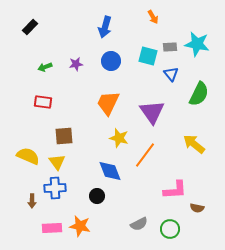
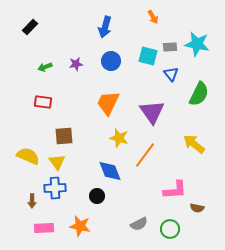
pink rectangle: moved 8 px left
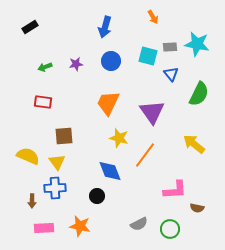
black rectangle: rotated 14 degrees clockwise
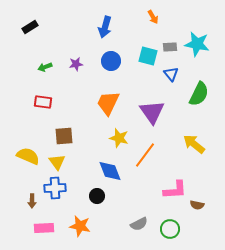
brown semicircle: moved 3 px up
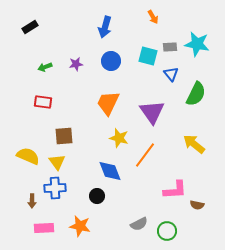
green semicircle: moved 3 px left
green circle: moved 3 px left, 2 px down
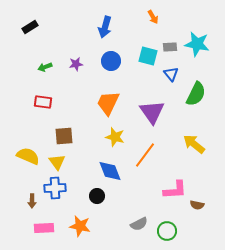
yellow star: moved 4 px left, 1 px up
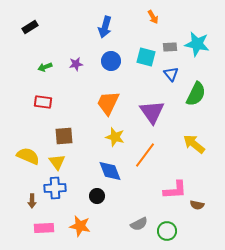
cyan square: moved 2 px left, 1 px down
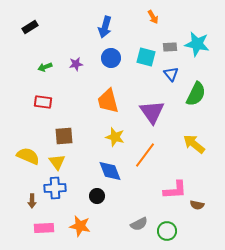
blue circle: moved 3 px up
orange trapezoid: moved 2 px up; rotated 40 degrees counterclockwise
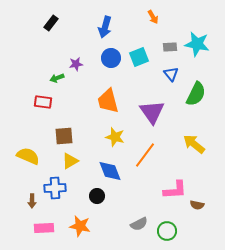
black rectangle: moved 21 px right, 4 px up; rotated 21 degrees counterclockwise
cyan square: moved 7 px left; rotated 36 degrees counterclockwise
green arrow: moved 12 px right, 11 px down
yellow triangle: moved 13 px right, 1 px up; rotated 36 degrees clockwise
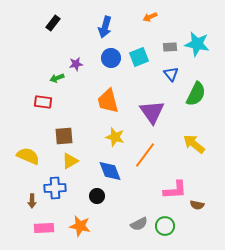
orange arrow: moved 3 px left; rotated 96 degrees clockwise
black rectangle: moved 2 px right
green circle: moved 2 px left, 5 px up
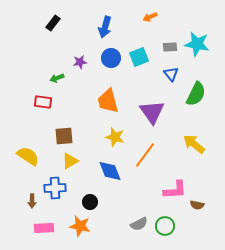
purple star: moved 4 px right, 2 px up
yellow semicircle: rotated 10 degrees clockwise
black circle: moved 7 px left, 6 px down
